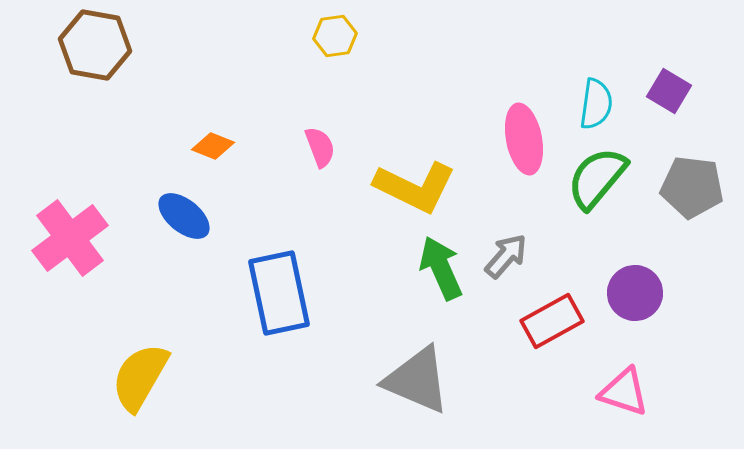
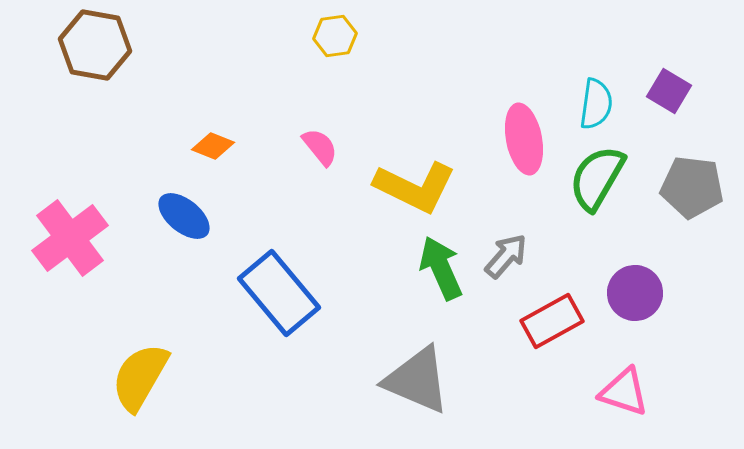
pink semicircle: rotated 18 degrees counterclockwise
green semicircle: rotated 10 degrees counterclockwise
blue rectangle: rotated 28 degrees counterclockwise
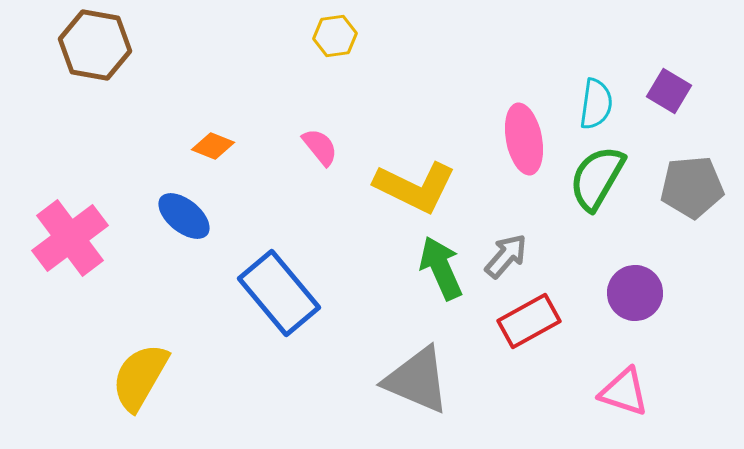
gray pentagon: rotated 12 degrees counterclockwise
red rectangle: moved 23 px left
